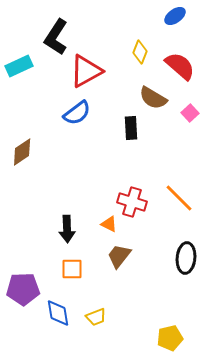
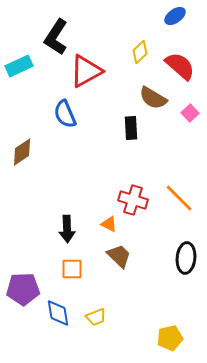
yellow diamond: rotated 25 degrees clockwise
blue semicircle: moved 12 px left, 1 px down; rotated 104 degrees clockwise
red cross: moved 1 px right, 2 px up
brown trapezoid: rotated 96 degrees clockwise
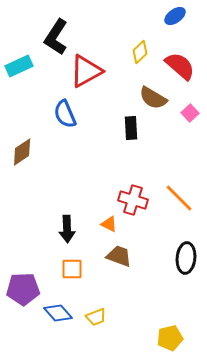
brown trapezoid: rotated 24 degrees counterclockwise
blue diamond: rotated 32 degrees counterclockwise
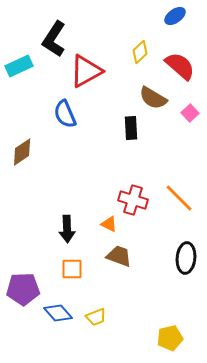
black L-shape: moved 2 px left, 2 px down
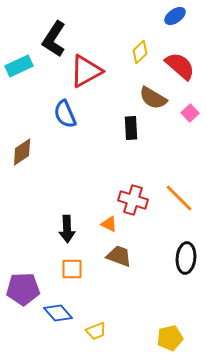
yellow trapezoid: moved 14 px down
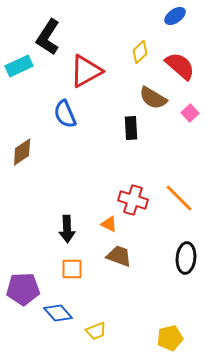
black L-shape: moved 6 px left, 2 px up
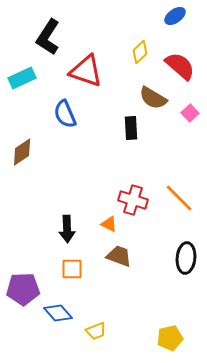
cyan rectangle: moved 3 px right, 12 px down
red triangle: rotated 48 degrees clockwise
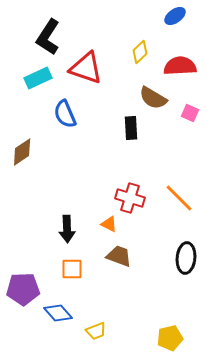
red semicircle: rotated 44 degrees counterclockwise
red triangle: moved 3 px up
cyan rectangle: moved 16 px right
pink square: rotated 24 degrees counterclockwise
red cross: moved 3 px left, 2 px up
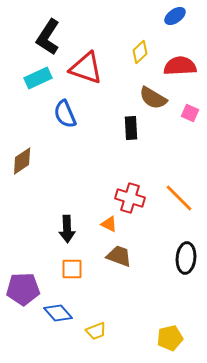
brown diamond: moved 9 px down
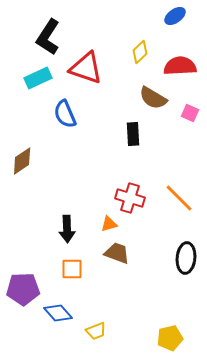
black rectangle: moved 2 px right, 6 px down
orange triangle: rotated 42 degrees counterclockwise
brown trapezoid: moved 2 px left, 3 px up
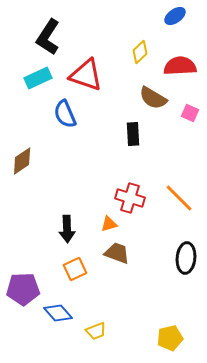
red triangle: moved 7 px down
orange square: moved 3 px right; rotated 25 degrees counterclockwise
